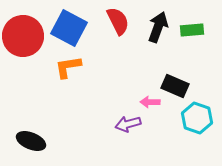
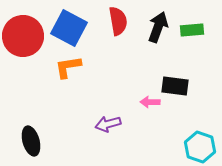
red semicircle: rotated 16 degrees clockwise
black rectangle: rotated 16 degrees counterclockwise
cyan hexagon: moved 3 px right, 29 px down
purple arrow: moved 20 px left
black ellipse: rotated 52 degrees clockwise
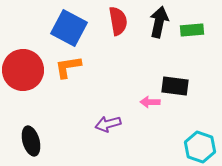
black arrow: moved 1 px right, 5 px up; rotated 8 degrees counterclockwise
red circle: moved 34 px down
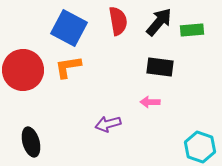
black arrow: rotated 28 degrees clockwise
black rectangle: moved 15 px left, 19 px up
black ellipse: moved 1 px down
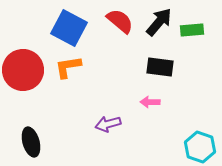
red semicircle: moved 2 px right; rotated 40 degrees counterclockwise
